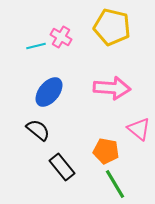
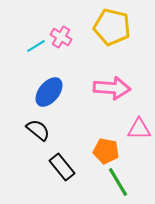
cyan line: rotated 18 degrees counterclockwise
pink triangle: rotated 40 degrees counterclockwise
green line: moved 3 px right, 2 px up
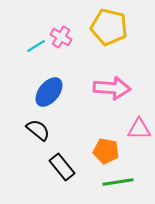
yellow pentagon: moved 3 px left
green line: rotated 68 degrees counterclockwise
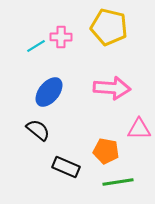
pink cross: rotated 30 degrees counterclockwise
black rectangle: moved 4 px right; rotated 28 degrees counterclockwise
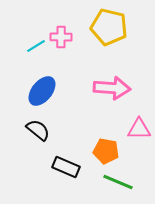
blue ellipse: moved 7 px left, 1 px up
green line: rotated 32 degrees clockwise
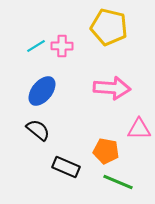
pink cross: moved 1 px right, 9 px down
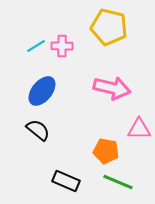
pink arrow: rotated 9 degrees clockwise
black rectangle: moved 14 px down
